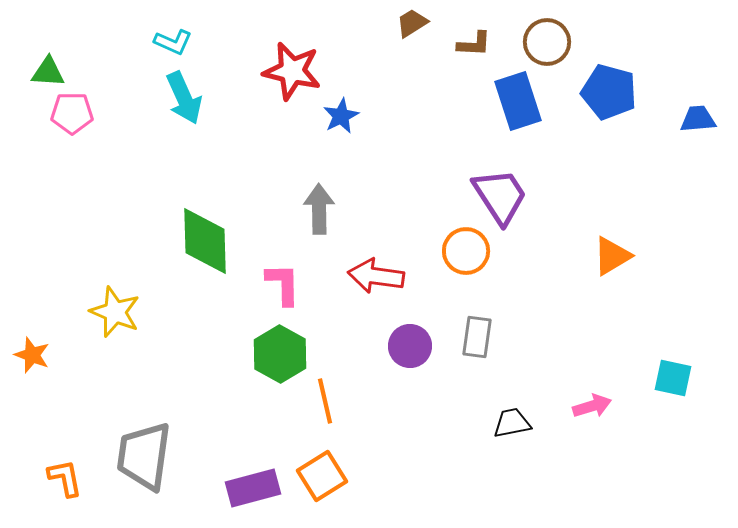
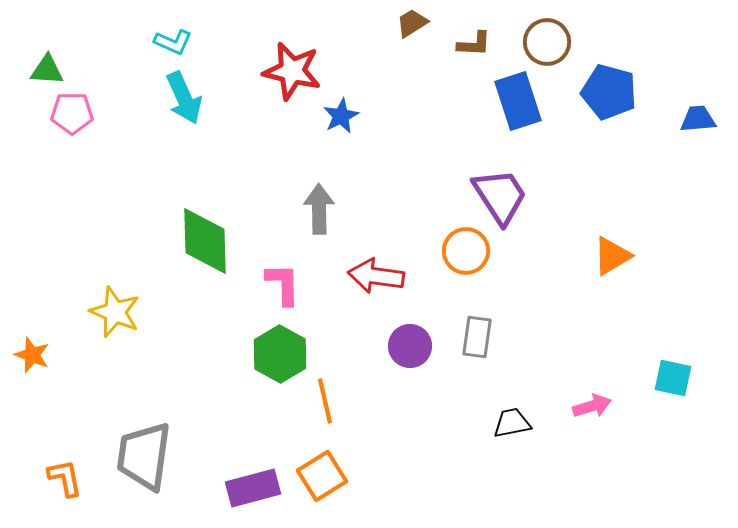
green triangle: moved 1 px left, 2 px up
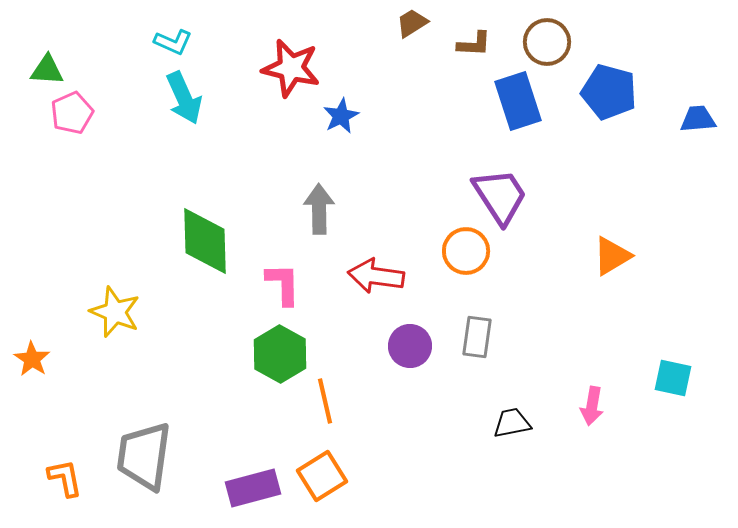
red star: moved 1 px left, 3 px up
pink pentagon: rotated 24 degrees counterclockwise
orange star: moved 4 px down; rotated 12 degrees clockwise
pink arrow: rotated 117 degrees clockwise
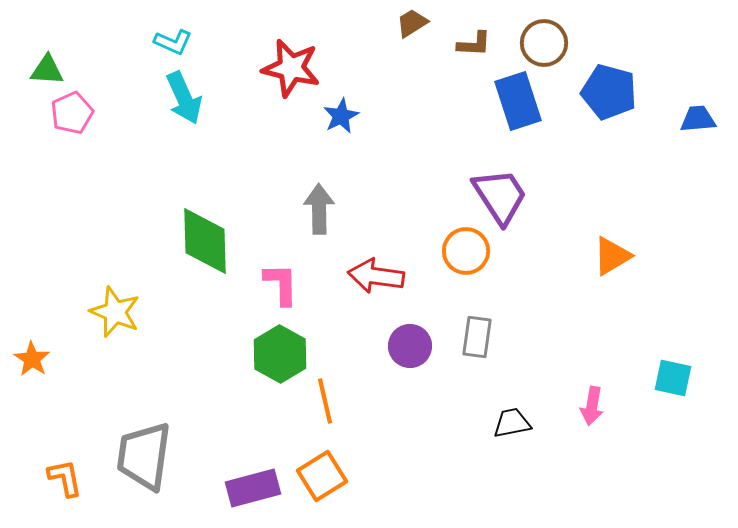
brown circle: moved 3 px left, 1 px down
pink L-shape: moved 2 px left
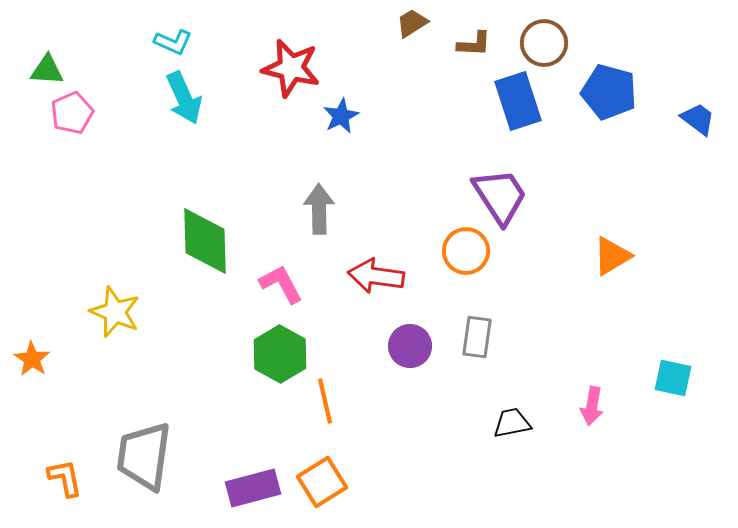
blue trapezoid: rotated 42 degrees clockwise
pink L-shape: rotated 27 degrees counterclockwise
orange square: moved 6 px down
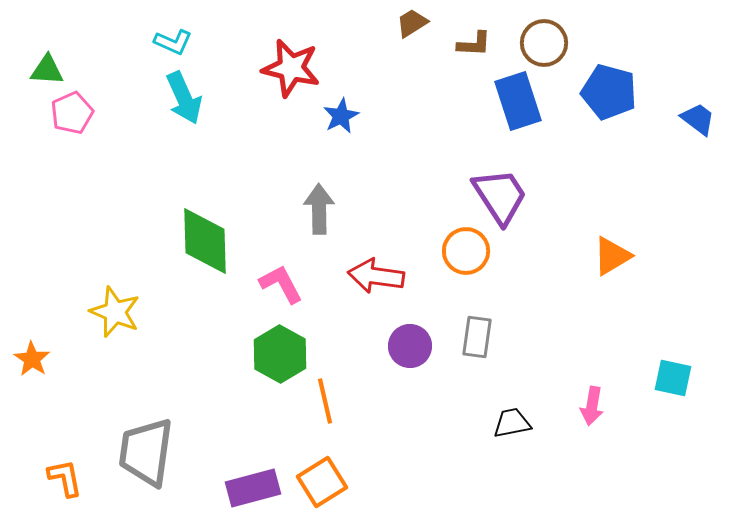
gray trapezoid: moved 2 px right, 4 px up
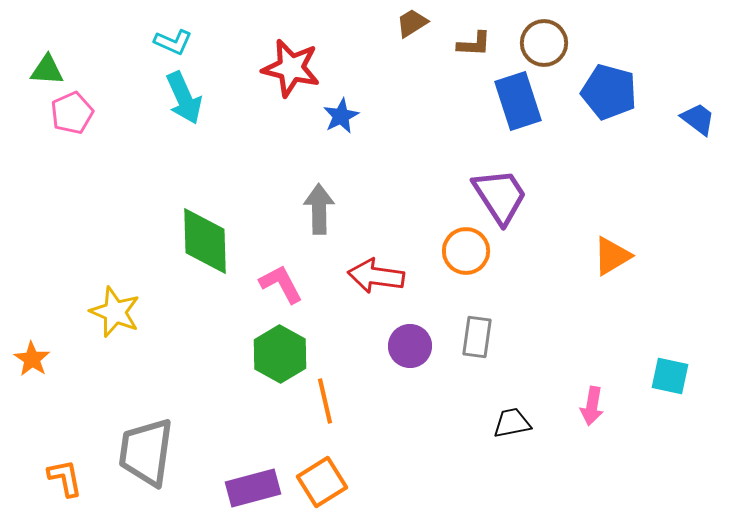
cyan square: moved 3 px left, 2 px up
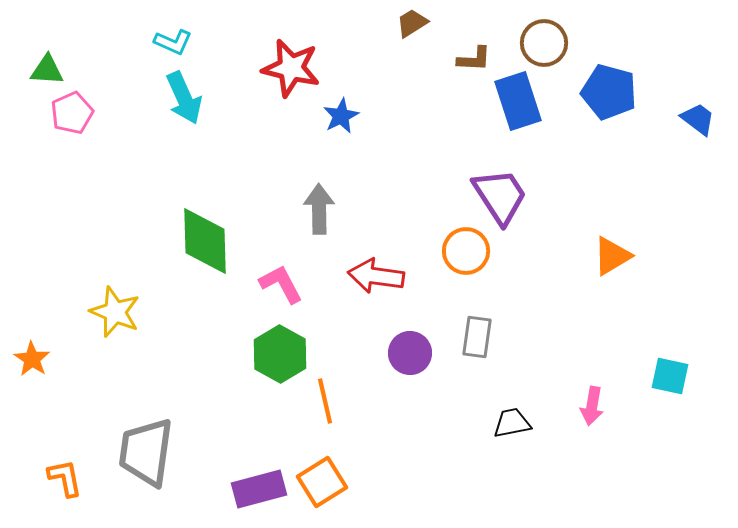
brown L-shape: moved 15 px down
purple circle: moved 7 px down
purple rectangle: moved 6 px right, 1 px down
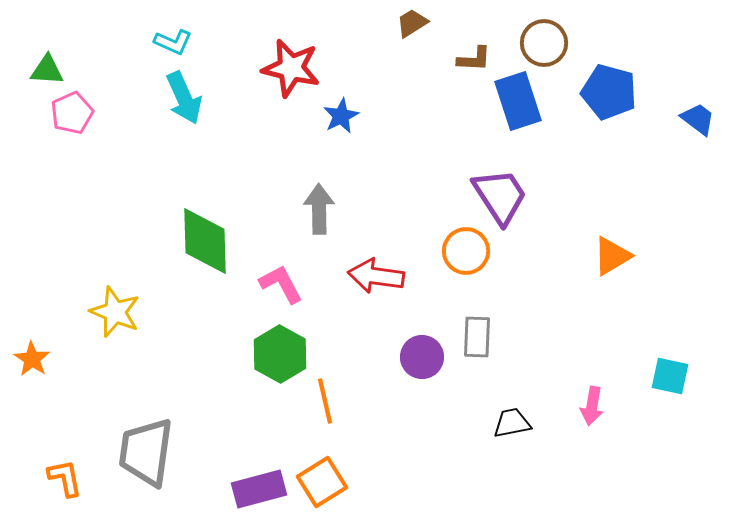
gray rectangle: rotated 6 degrees counterclockwise
purple circle: moved 12 px right, 4 px down
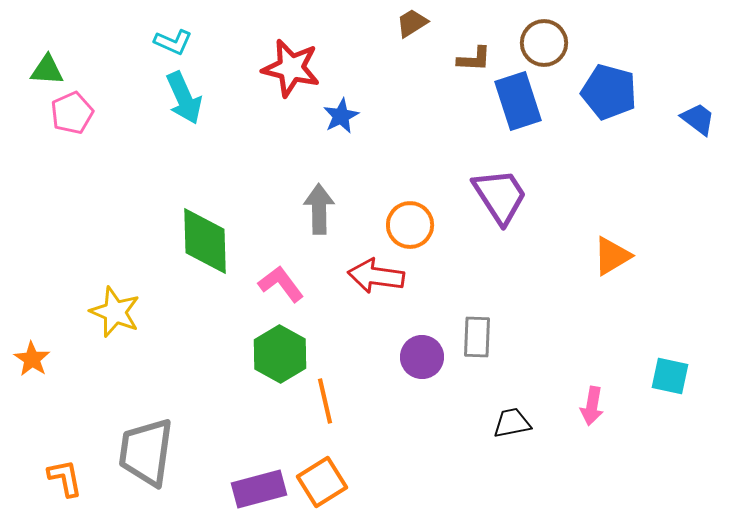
orange circle: moved 56 px left, 26 px up
pink L-shape: rotated 9 degrees counterclockwise
